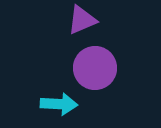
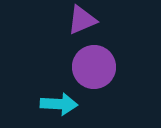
purple circle: moved 1 px left, 1 px up
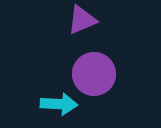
purple circle: moved 7 px down
